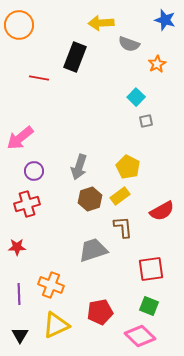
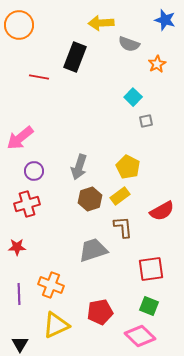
red line: moved 1 px up
cyan square: moved 3 px left
black triangle: moved 9 px down
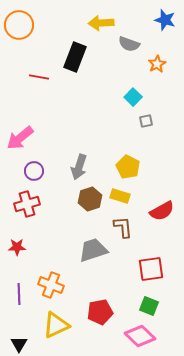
yellow rectangle: rotated 54 degrees clockwise
black triangle: moved 1 px left
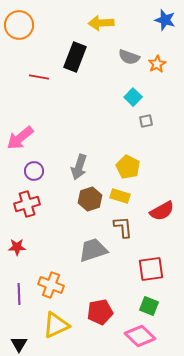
gray semicircle: moved 13 px down
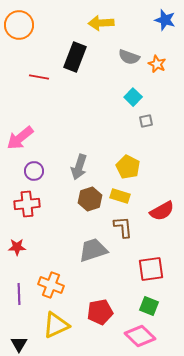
orange star: rotated 18 degrees counterclockwise
red cross: rotated 10 degrees clockwise
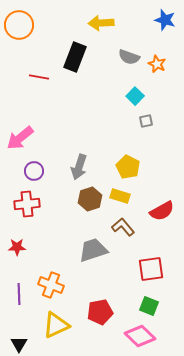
cyan square: moved 2 px right, 1 px up
brown L-shape: rotated 35 degrees counterclockwise
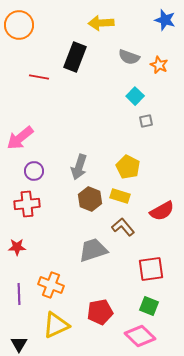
orange star: moved 2 px right, 1 px down
brown hexagon: rotated 20 degrees counterclockwise
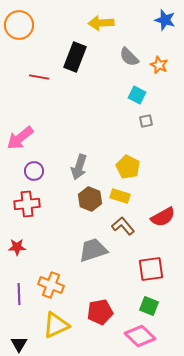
gray semicircle: rotated 25 degrees clockwise
cyan square: moved 2 px right, 1 px up; rotated 18 degrees counterclockwise
red semicircle: moved 1 px right, 6 px down
brown L-shape: moved 1 px up
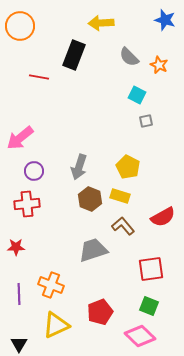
orange circle: moved 1 px right, 1 px down
black rectangle: moved 1 px left, 2 px up
red star: moved 1 px left
red pentagon: rotated 10 degrees counterclockwise
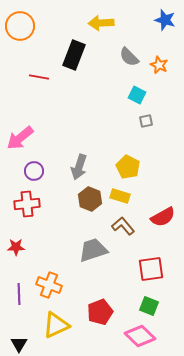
orange cross: moved 2 px left
